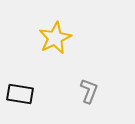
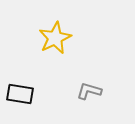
gray L-shape: rotated 95 degrees counterclockwise
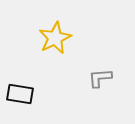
gray L-shape: moved 11 px right, 13 px up; rotated 20 degrees counterclockwise
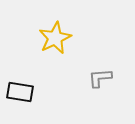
black rectangle: moved 2 px up
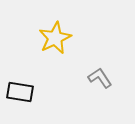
gray L-shape: rotated 60 degrees clockwise
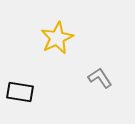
yellow star: moved 2 px right
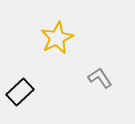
black rectangle: rotated 52 degrees counterclockwise
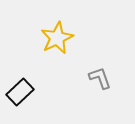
gray L-shape: rotated 15 degrees clockwise
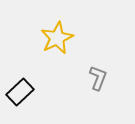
gray L-shape: moved 2 px left; rotated 40 degrees clockwise
